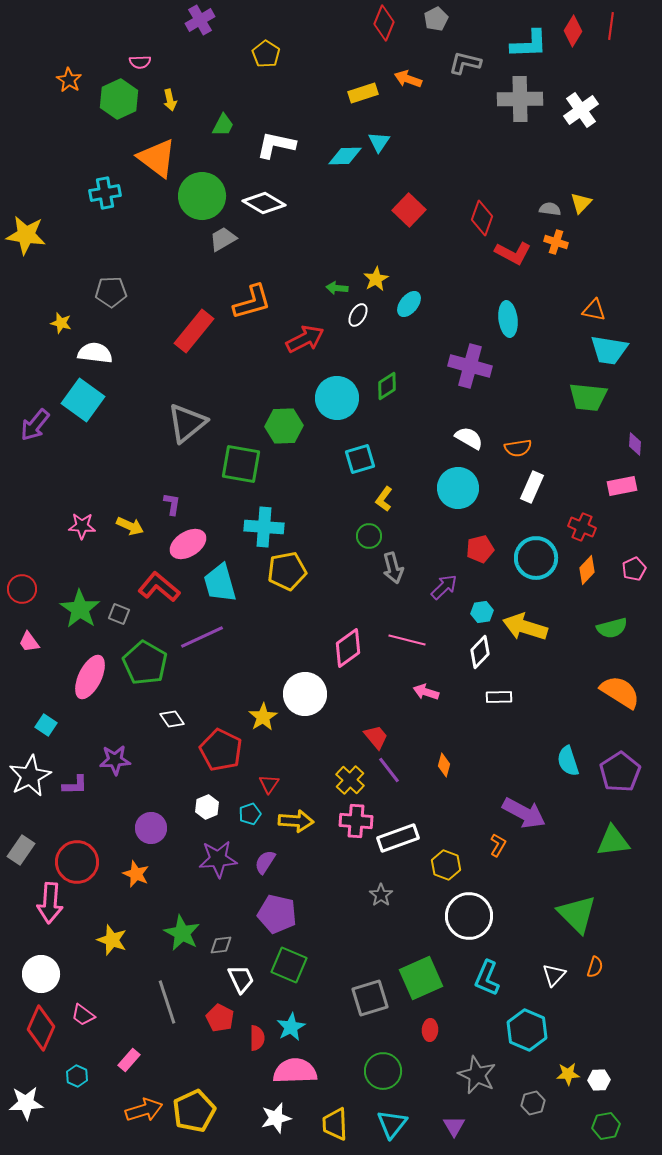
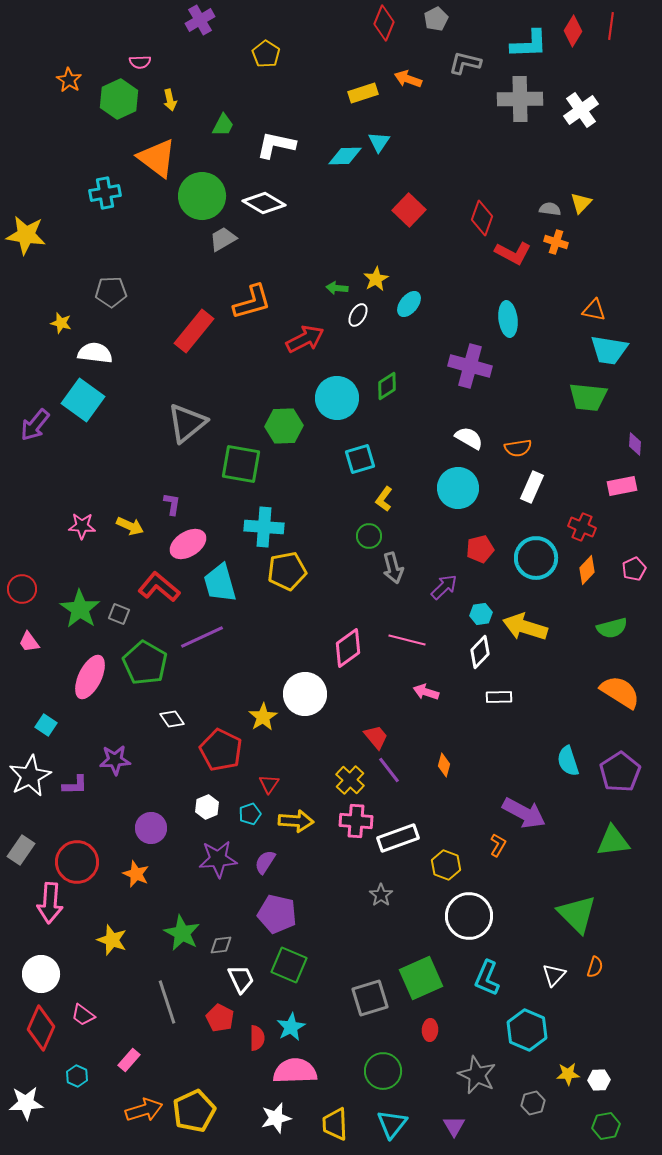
cyan hexagon at (482, 612): moved 1 px left, 2 px down
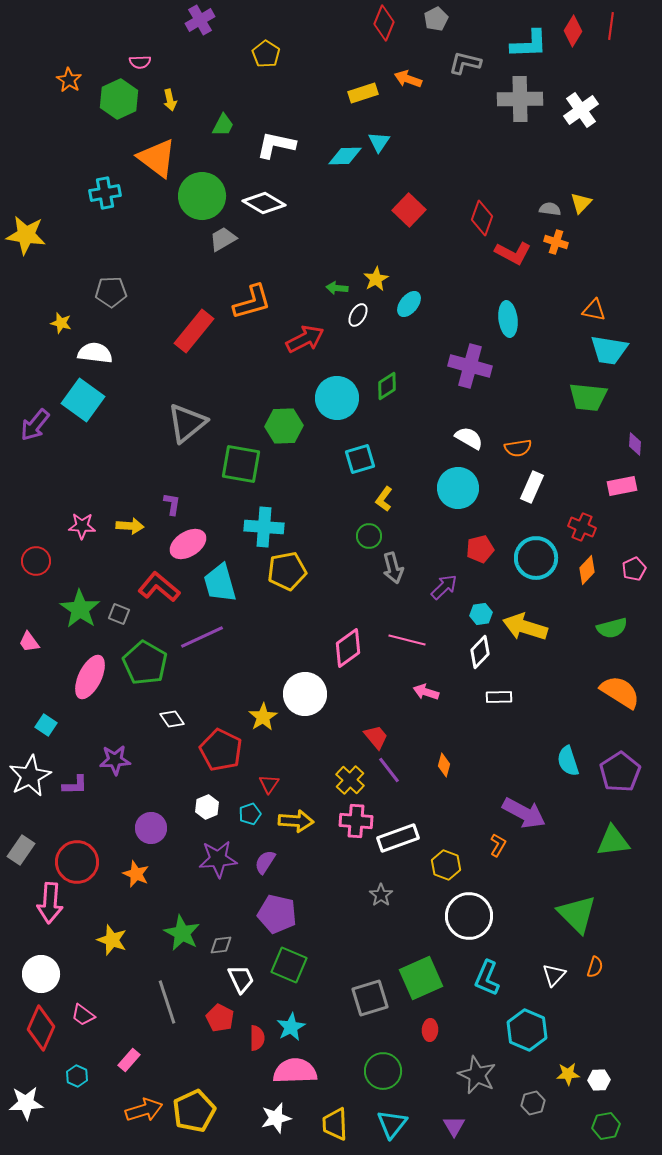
yellow arrow at (130, 526): rotated 20 degrees counterclockwise
red circle at (22, 589): moved 14 px right, 28 px up
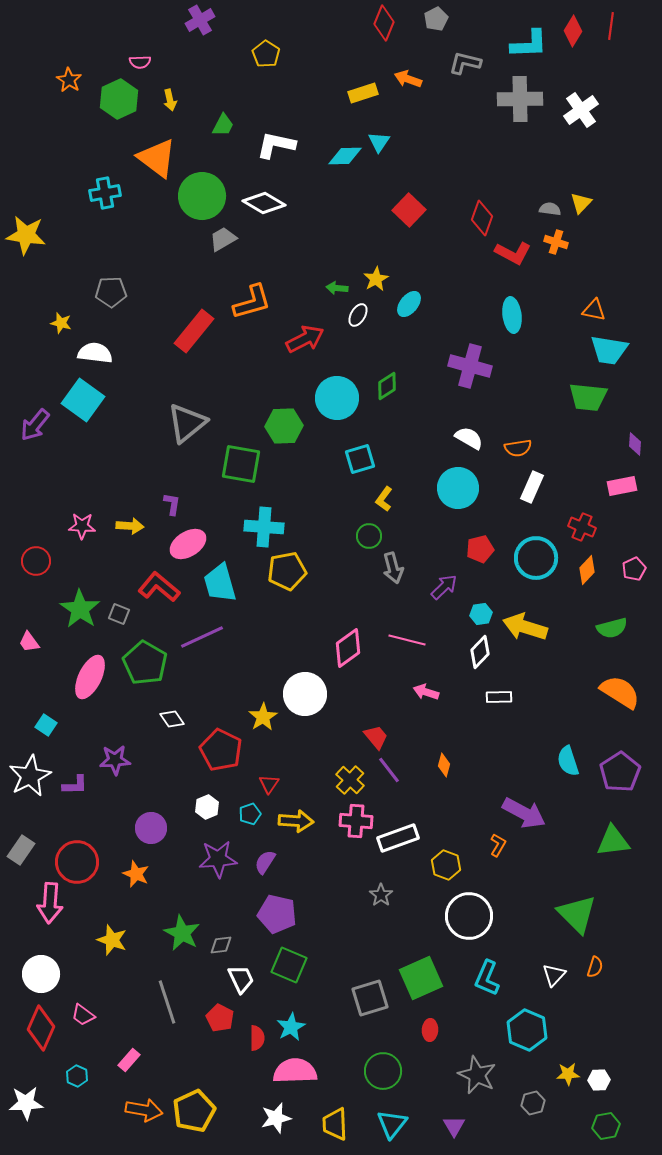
cyan ellipse at (508, 319): moved 4 px right, 4 px up
orange arrow at (144, 1110): rotated 27 degrees clockwise
